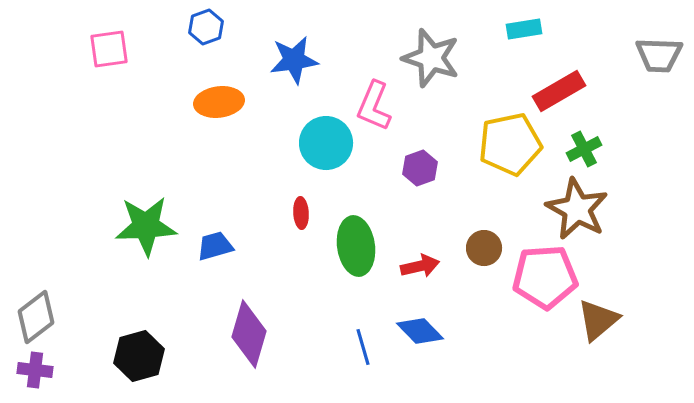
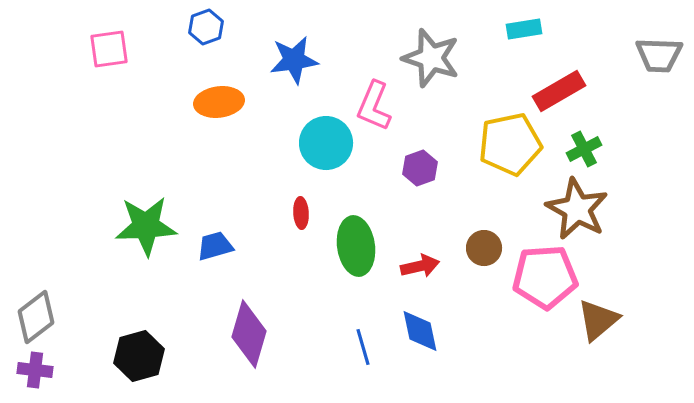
blue diamond: rotated 33 degrees clockwise
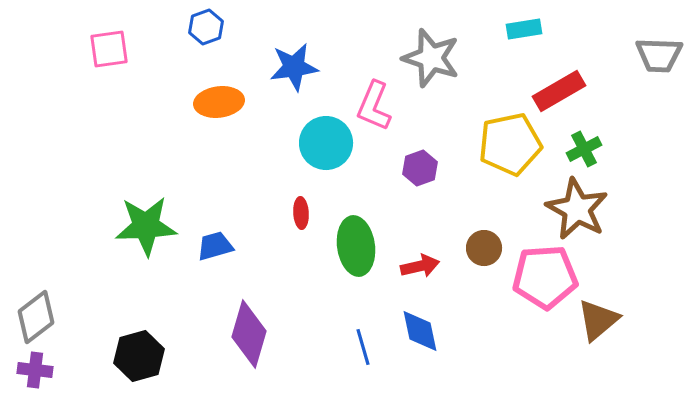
blue star: moved 7 px down
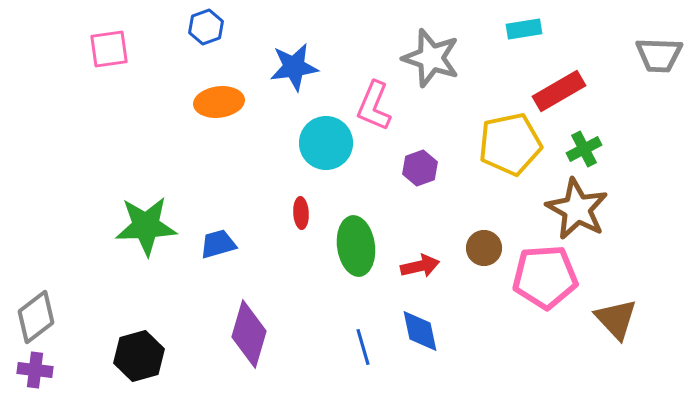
blue trapezoid: moved 3 px right, 2 px up
brown triangle: moved 18 px right, 1 px up; rotated 33 degrees counterclockwise
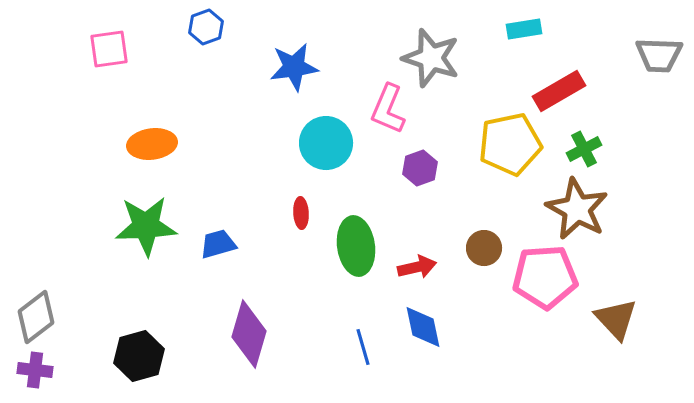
orange ellipse: moved 67 px left, 42 px down
pink L-shape: moved 14 px right, 3 px down
red arrow: moved 3 px left, 1 px down
blue diamond: moved 3 px right, 4 px up
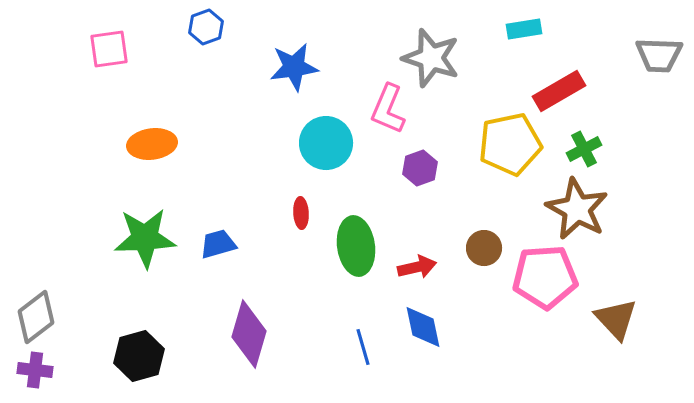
green star: moved 1 px left, 12 px down
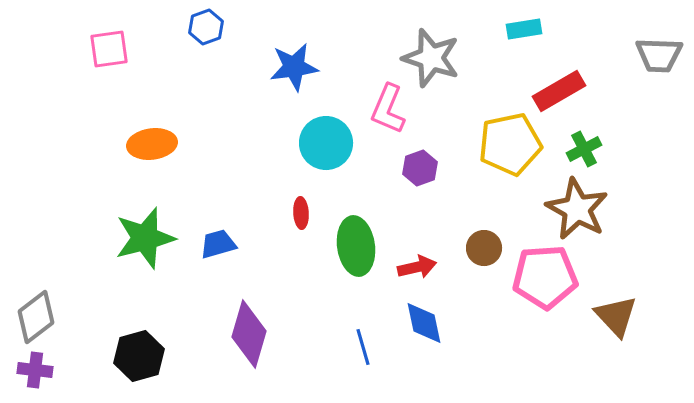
green star: rotated 12 degrees counterclockwise
brown triangle: moved 3 px up
blue diamond: moved 1 px right, 4 px up
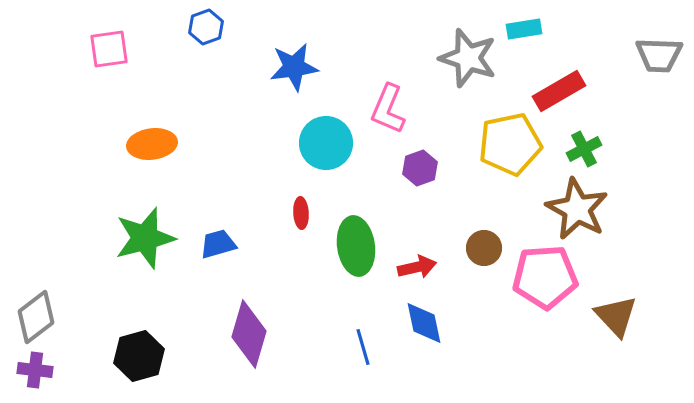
gray star: moved 37 px right
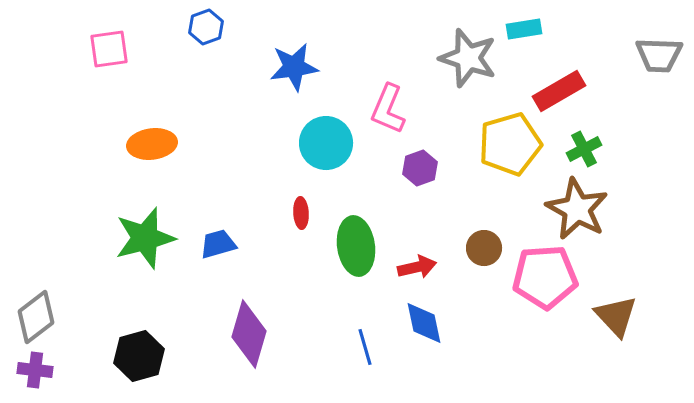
yellow pentagon: rotated 4 degrees counterclockwise
blue line: moved 2 px right
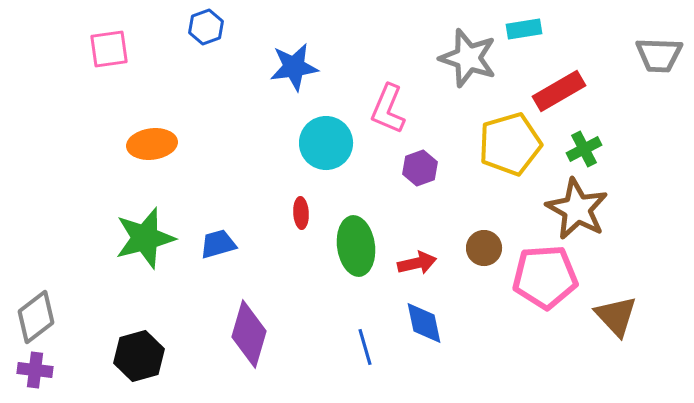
red arrow: moved 4 px up
